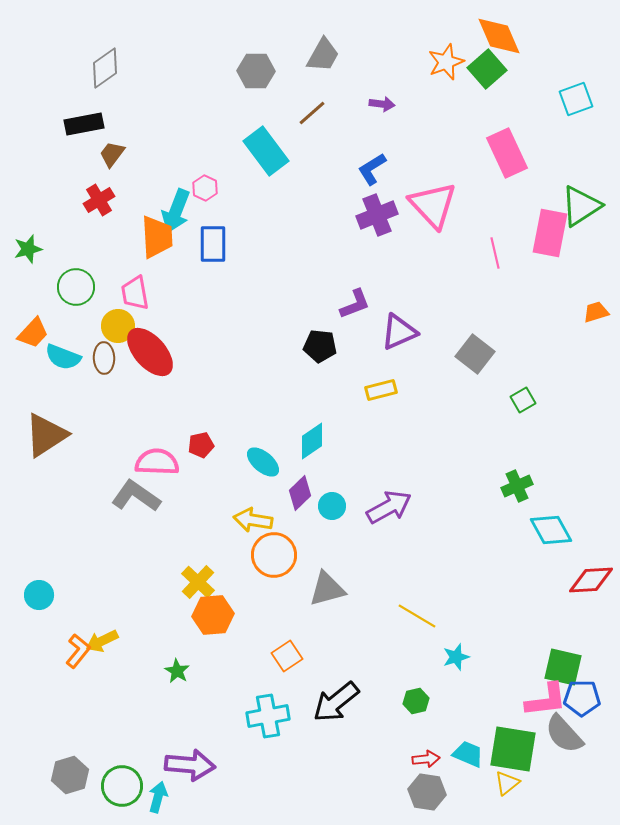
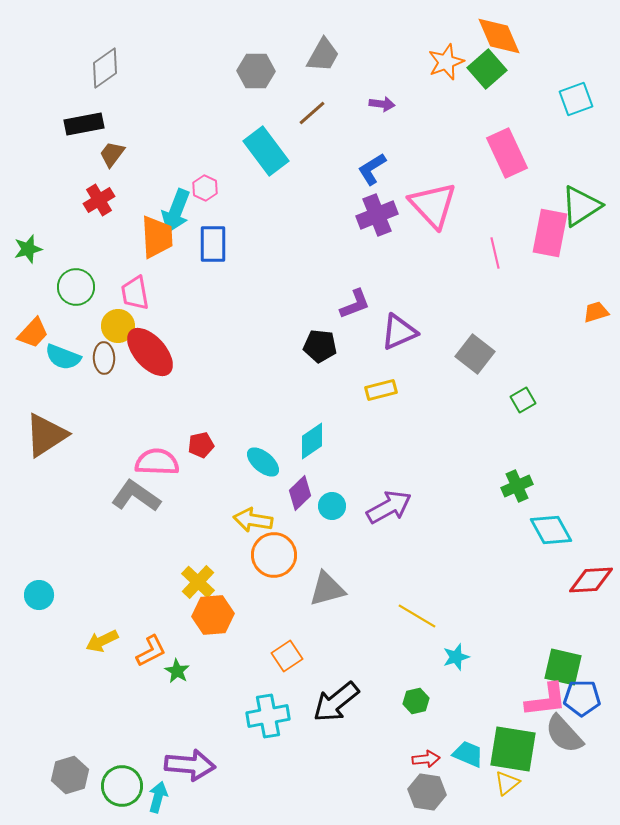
orange L-shape at (78, 651): moved 73 px right; rotated 24 degrees clockwise
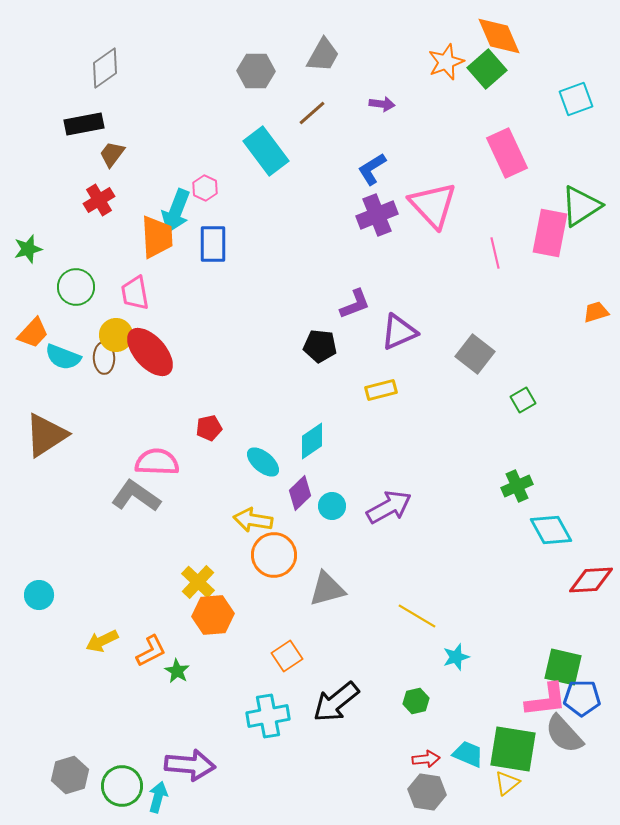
yellow circle at (118, 326): moved 2 px left, 9 px down
red pentagon at (201, 445): moved 8 px right, 17 px up
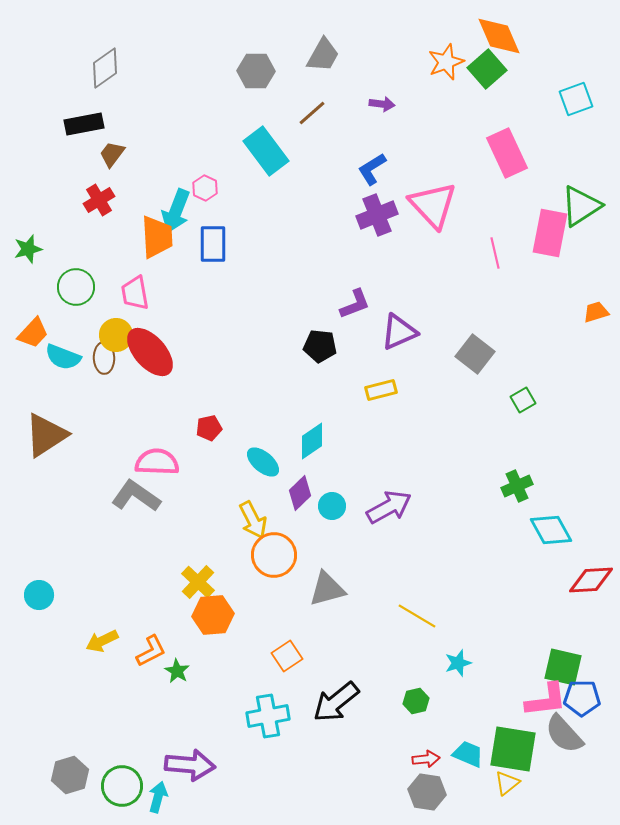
yellow arrow at (253, 520): rotated 126 degrees counterclockwise
cyan star at (456, 657): moved 2 px right, 6 px down
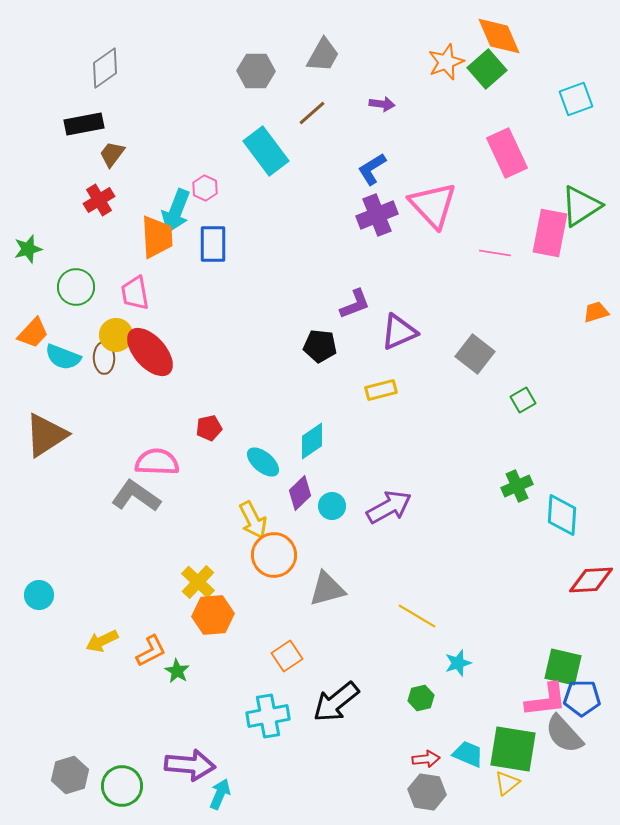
pink line at (495, 253): rotated 68 degrees counterclockwise
cyan diamond at (551, 530): moved 11 px right, 15 px up; rotated 33 degrees clockwise
green hexagon at (416, 701): moved 5 px right, 3 px up
cyan arrow at (158, 797): moved 62 px right, 3 px up; rotated 8 degrees clockwise
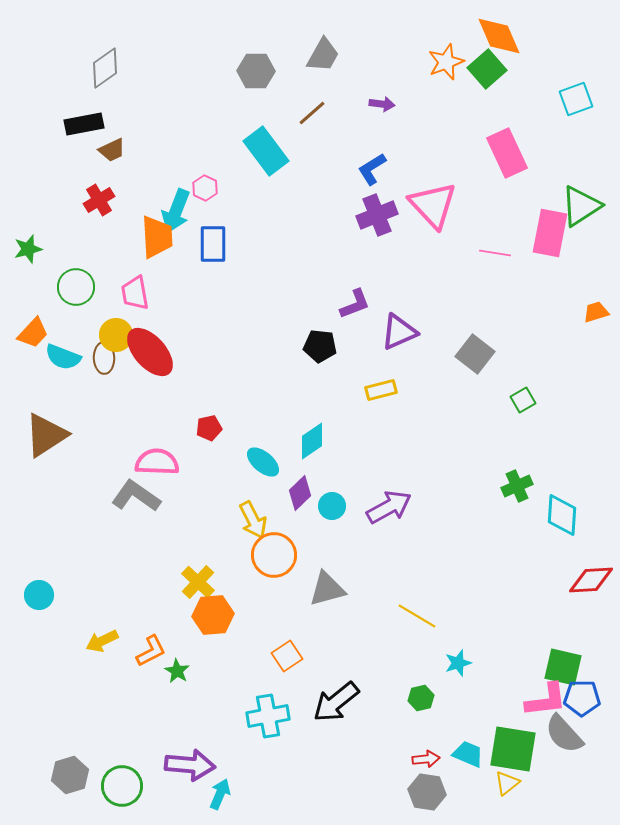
brown trapezoid at (112, 154): moved 4 px up; rotated 152 degrees counterclockwise
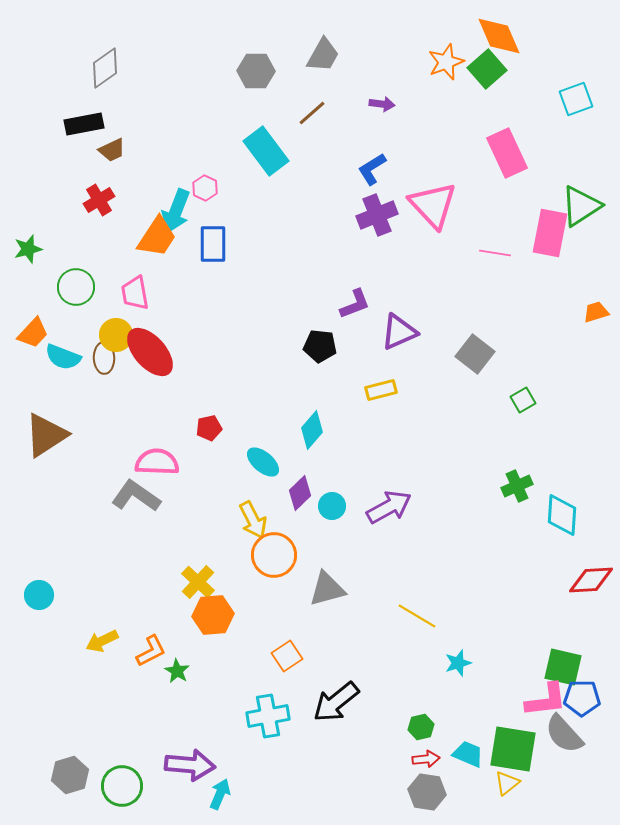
orange trapezoid at (157, 237): rotated 36 degrees clockwise
cyan diamond at (312, 441): moved 11 px up; rotated 15 degrees counterclockwise
green hexagon at (421, 698): moved 29 px down
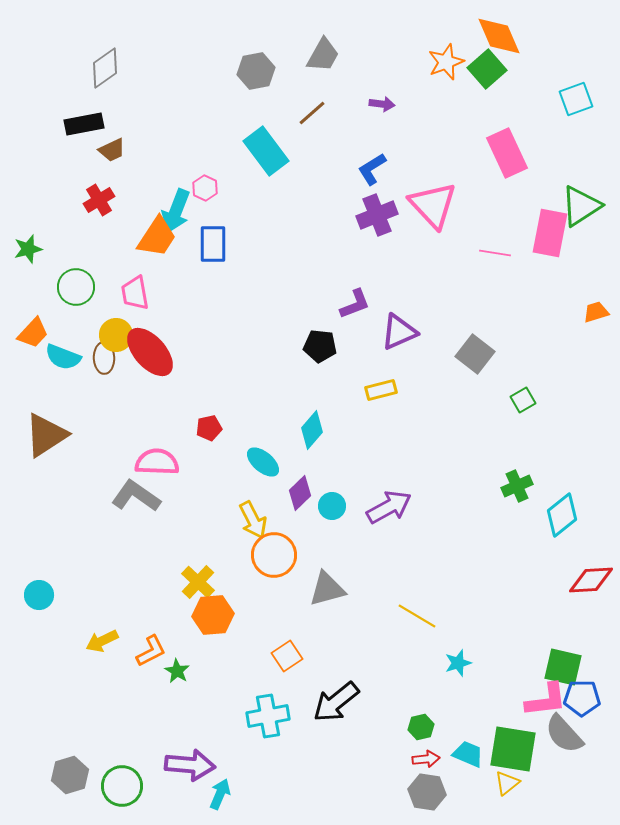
gray hexagon at (256, 71): rotated 12 degrees counterclockwise
cyan diamond at (562, 515): rotated 48 degrees clockwise
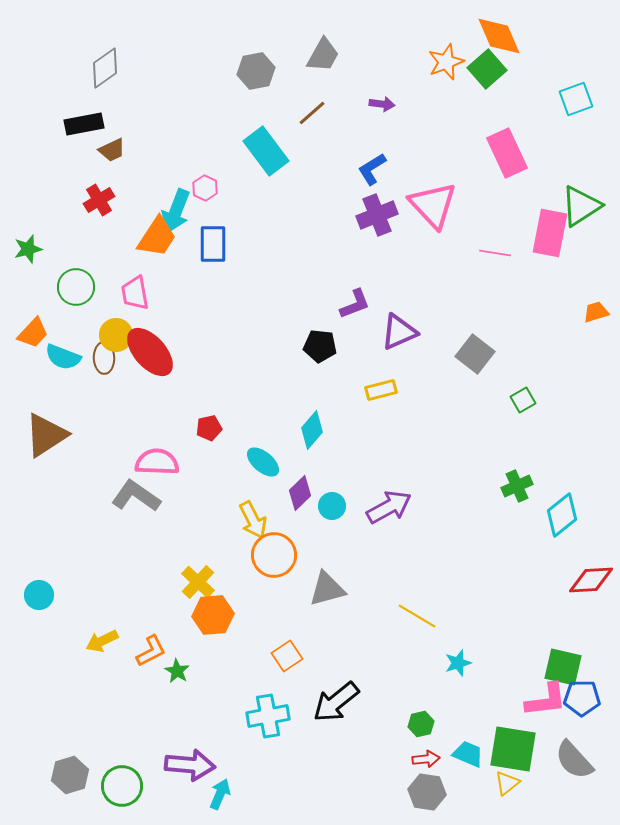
green hexagon at (421, 727): moved 3 px up
gray semicircle at (564, 734): moved 10 px right, 26 px down
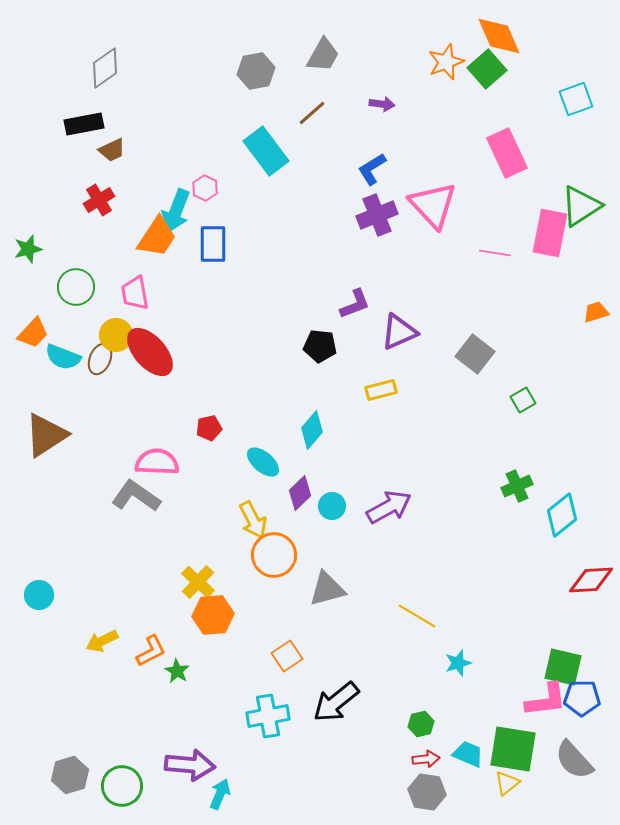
brown ellipse at (104, 358): moved 4 px left, 1 px down; rotated 24 degrees clockwise
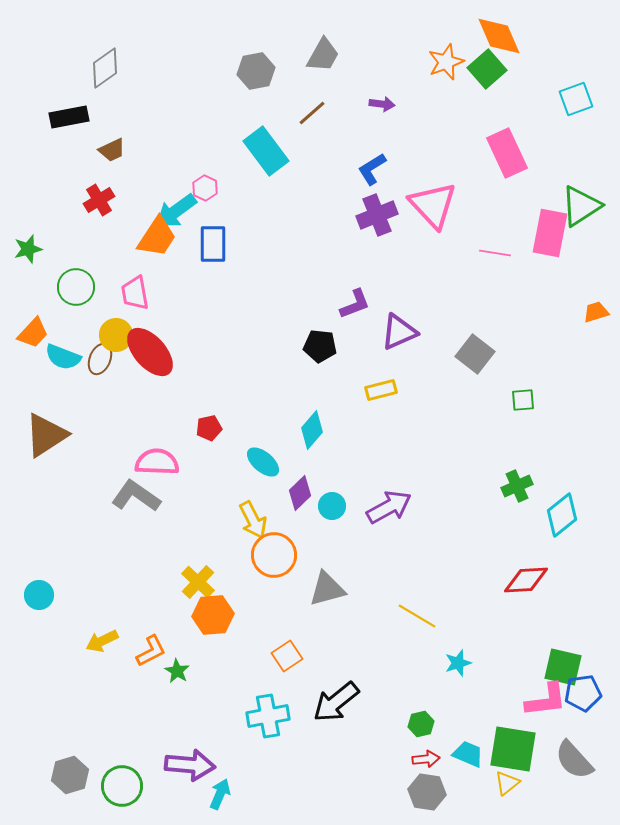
black rectangle at (84, 124): moved 15 px left, 7 px up
cyan arrow at (176, 211): rotated 33 degrees clockwise
green square at (523, 400): rotated 25 degrees clockwise
red diamond at (591, 580): moved 65 px left
blue pentagon at (582, 698): moved 1 px right, 5 px up; rotated 9 degrees counterclockwise
